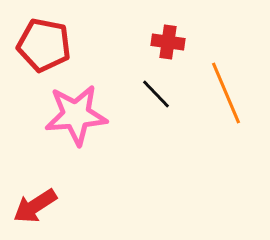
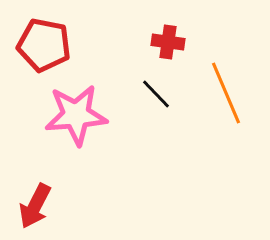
red arrow: rotated 30 degrees counterclockwise
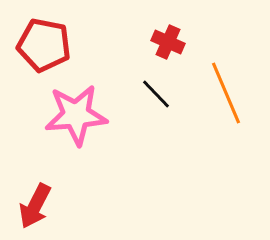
red cross: rotated 16 degrees clockwise
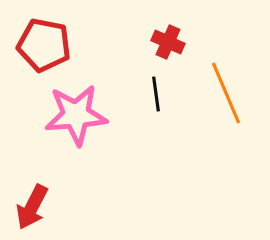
black line: rotated 36 degrees clockwise
red arrow: moved 3 px left, 1 px down
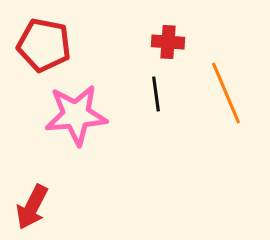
red cross: rotated 20 degrees counterclockwise
